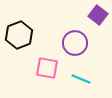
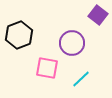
purple circle: moved 3 px left
cyan line: rotated 66 degrees counterclockwise
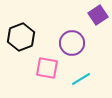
purple square: rotated 18 degrees clockwise
black hexagon: moved 2 px right, 2 px down
cyan line: rotated 12 degrees clockwise
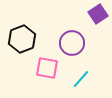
purple square: moved 1 px up
black hexagon: moved 1 px right, 2 px down
cyan line: rotated 18 degrees counterclockwise
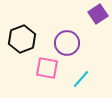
purple circle: moved 5 px left
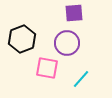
purple square: moved 24 px left, 1 px up; rotated 30 degrees clockwise
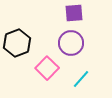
black hexagon: moved 5 px left, 4 px down
purple circle: moved 4 px right
pink square: rotated 35 degrees clockwise
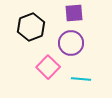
black hexagon: moved 14 px right, 16 px up
pink square: moved 1 px right, 1 px up
cyan line: rotated 54 degrees clockwise
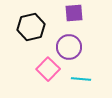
black hexagon: rotated 8 degrees clockwise
purple circle: moved 2 px left, 4 px down
pink square: moved 2 px down
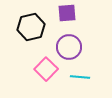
purple square: moved 7 px left
pink square: moved 2 px left
cyan line: moved 1 px left, 2 px up
